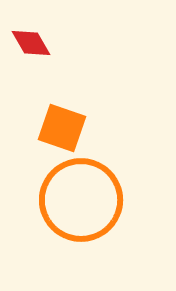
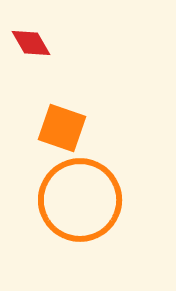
orange circle: moved 1 px left
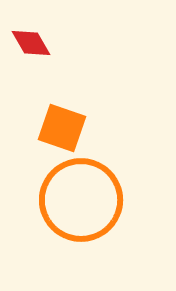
orange circle: moved 1 px right
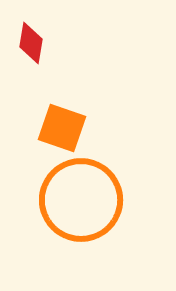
red diamond: rotated 39 degrees clockwise
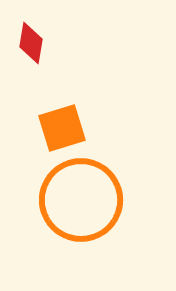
orange square: rotated 36 degrees counterclockwise
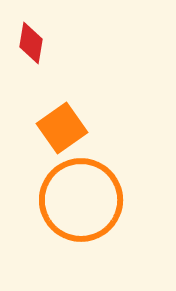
orange square: rotated 18 degrees counterclockwise
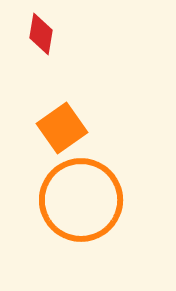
red diamond: moved 10 px right, 9 px up
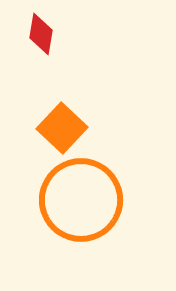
orange square: rotated 12 degrees counterclockwise
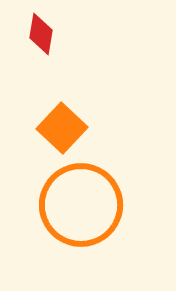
orange circle: moved 5 px down
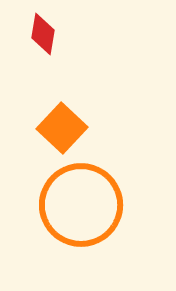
red diamond: moved 2 px right
